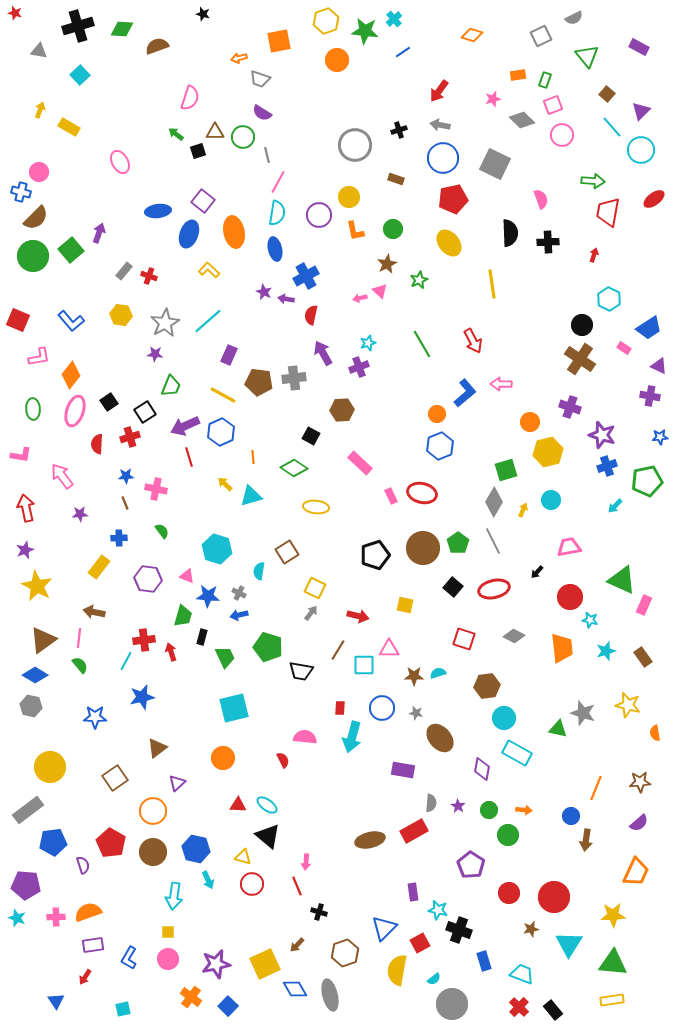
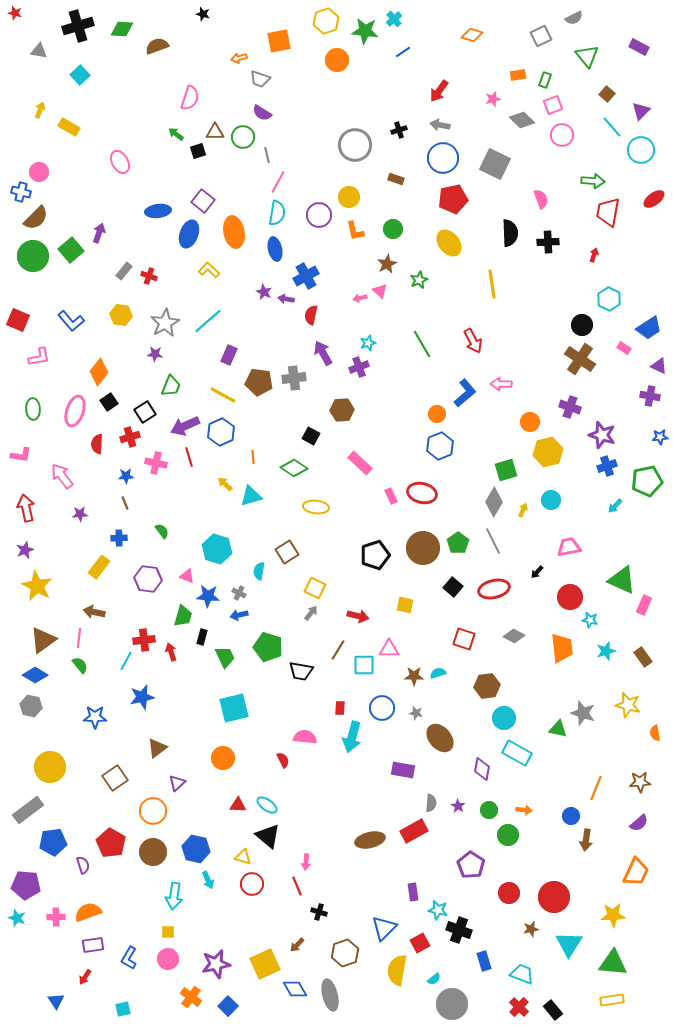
orange diamond at (71, 375): moved 28 px right, 3 px up
pink cross at (156, 489): moved 26 px up
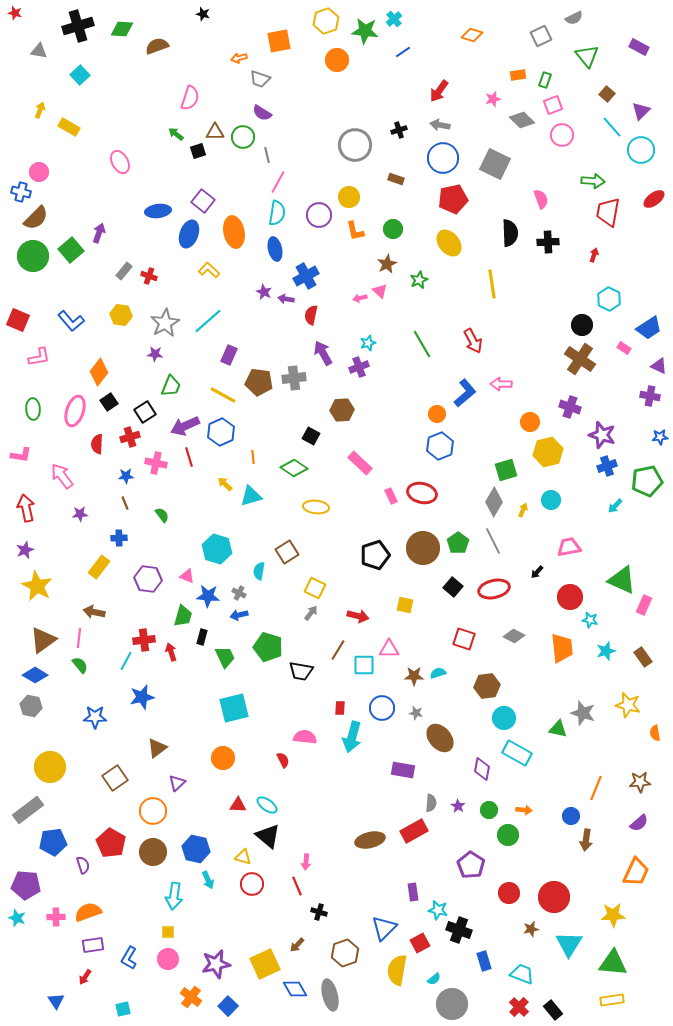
green semicircle at (162, 531): moved 16 px up
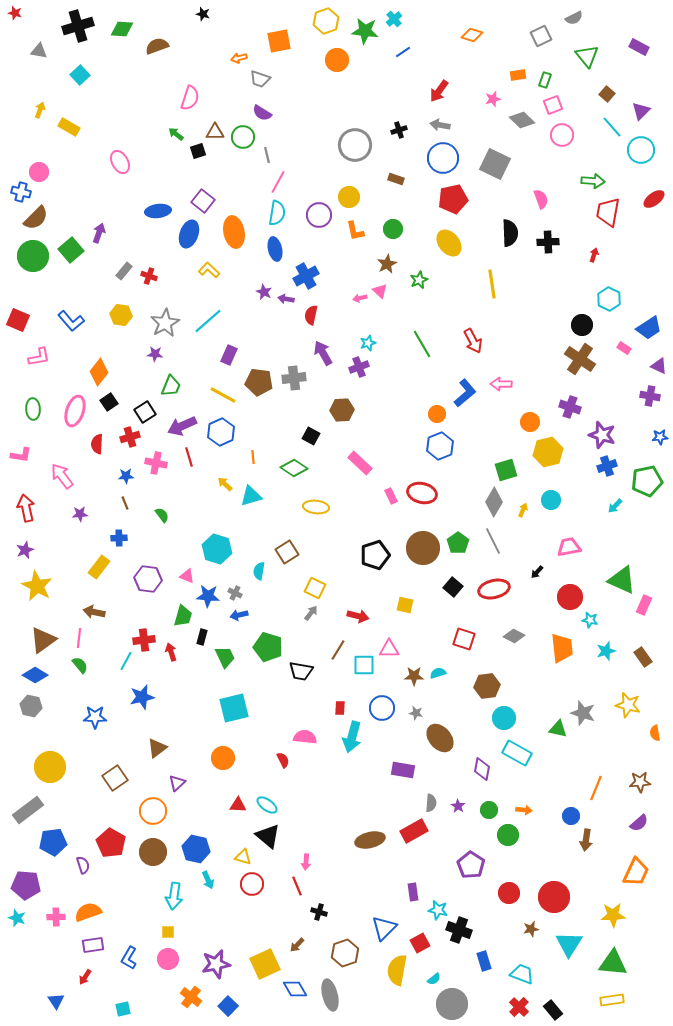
purple arrow at (185, 426): moved 3 px left
gray cross at (239, 593): moved 4 px left
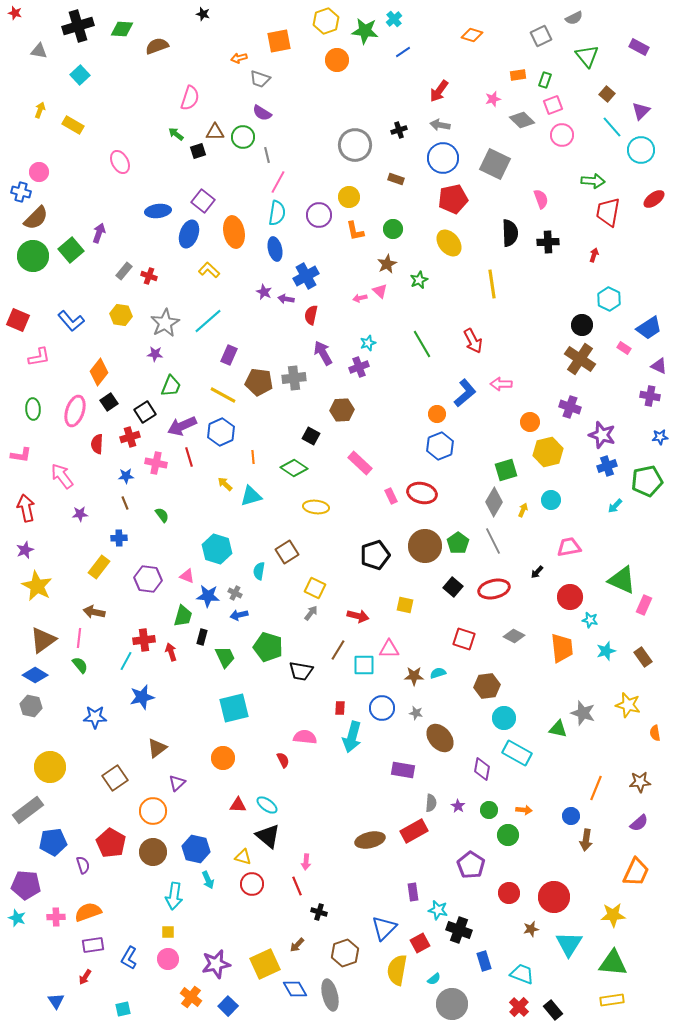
yellow rectangle at (69, 127): moved 4 px right, 2 px up
brown circle at (423, 548): moved 2 px right, 2 px up
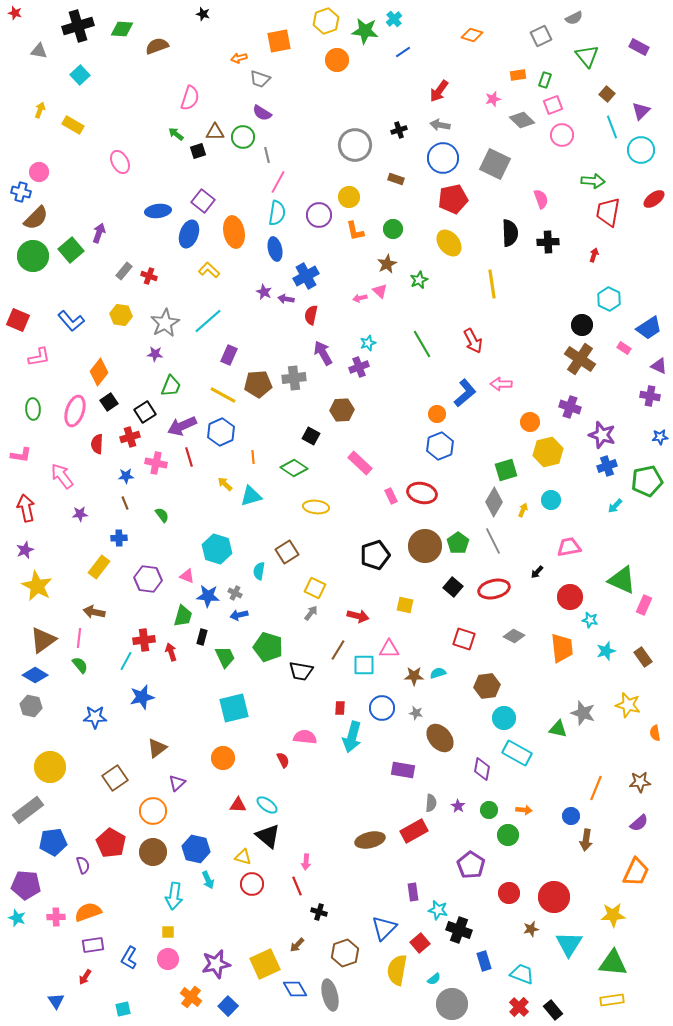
cyan line at (612, 127): rotated 20 degrees clockwise
brown pentagon at (259, 382): moved 1 px left, 2 px down; rotated 12 degrees counterclockwise
red square at (420, 943): rotated 12 degrees counterclockwise
